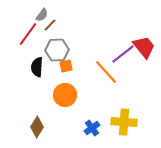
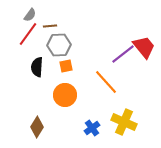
gray semicircle: moved 12 px left
brown line: moved 1 px down; rotated 40 degrees clockwise
gray hexagon: moved 2 px right, 5 px up
orange line: moved 10 px down
yellow cross: rotated 20 degrees clockwise
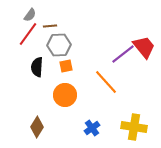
yellow cross: moved 10 px right, 5 px down; rotated 15 degrees counterclockwise
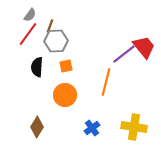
brown line: rotated 64 degrees counterclockwise
gray hexagon: moved 3 px left, 4 px up
purple line: moved 1 px right
orange line: rotated 56 degrees clockwise
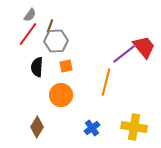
orange circle: moved 4 px left
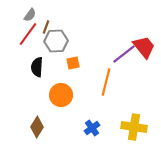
brown line: moved 4 px left, 1 px down
orange square: moved 7 px right, 3 px up
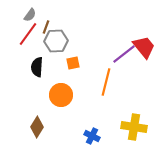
blue cross: moved 8 px down; rotated 28 degrees counterclockwise
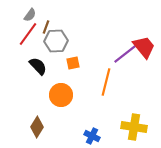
purple line: moved 1 px right
black semicircle: moved 1 px right, 1 px up; rotated 132 degrees clockwise
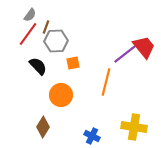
brown diamond: moved 6 px right
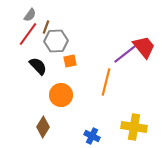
orange square: moved 3 px left, 2 px up
